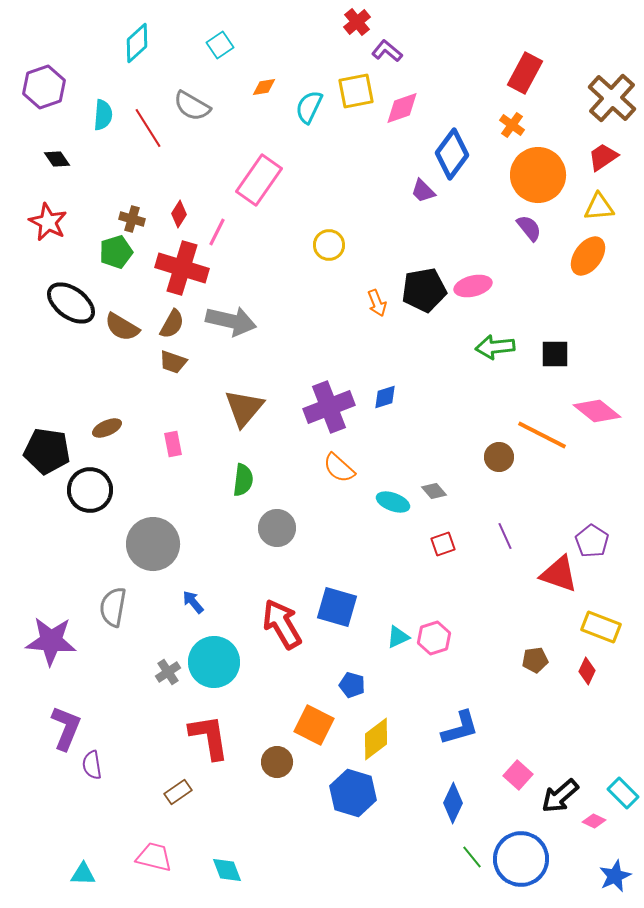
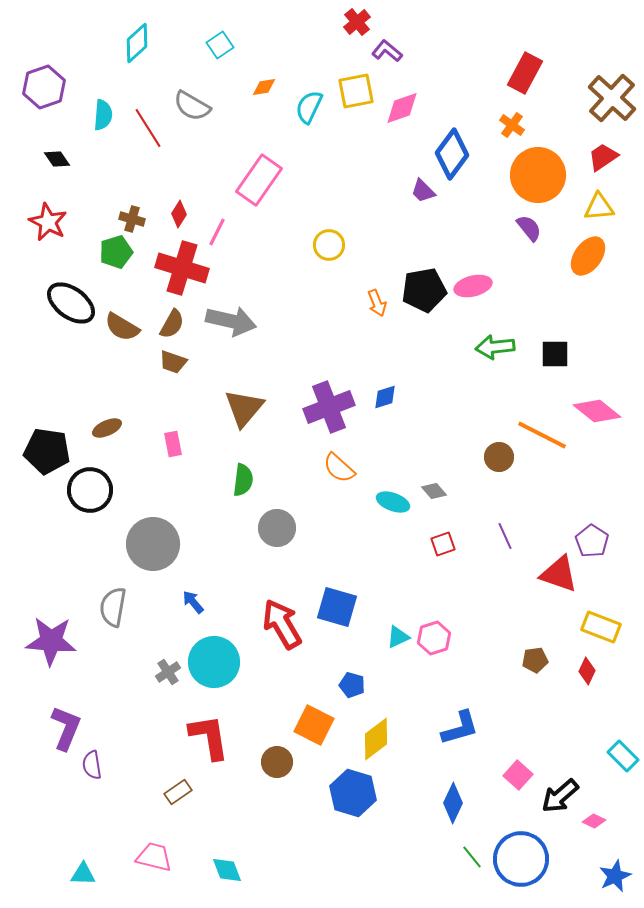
cyan rectangle at (623, 793): moved 37 px up
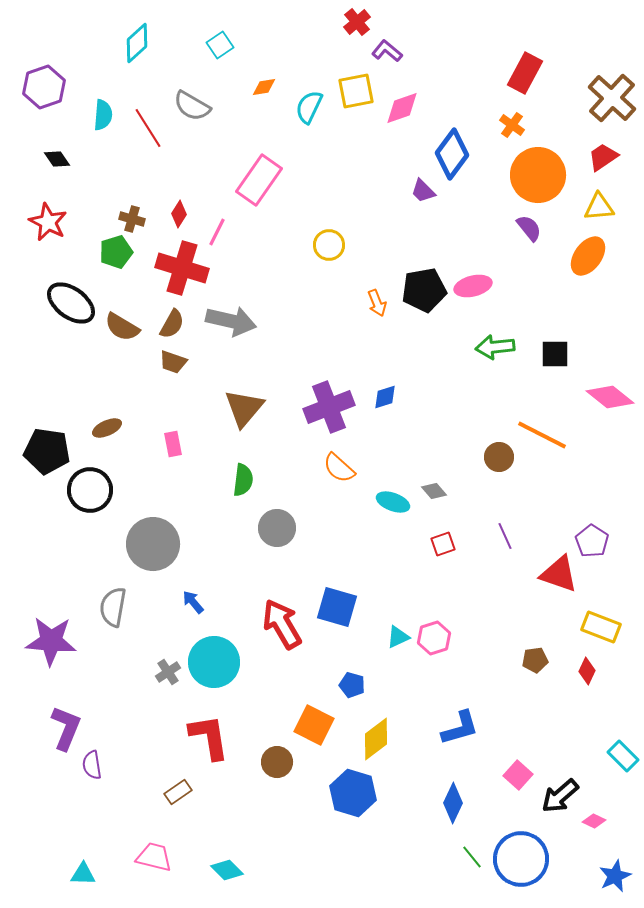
pink diamond at (597, 411): moved 13 px right, 14 px up
cyan diamond at (227, 870): rotated 24 degrees counterclockwise
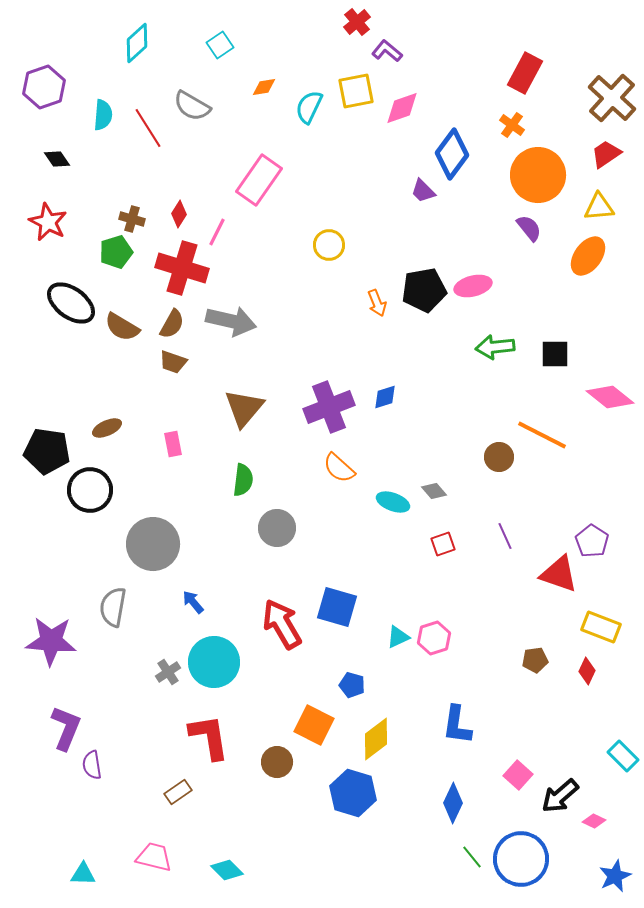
red trapezoid at (603, 157): moved 3 px right, 3 px up
blue L-shape at (460, 728): moved 3 px left, 3 px up; rotated 114 degrees clockwise
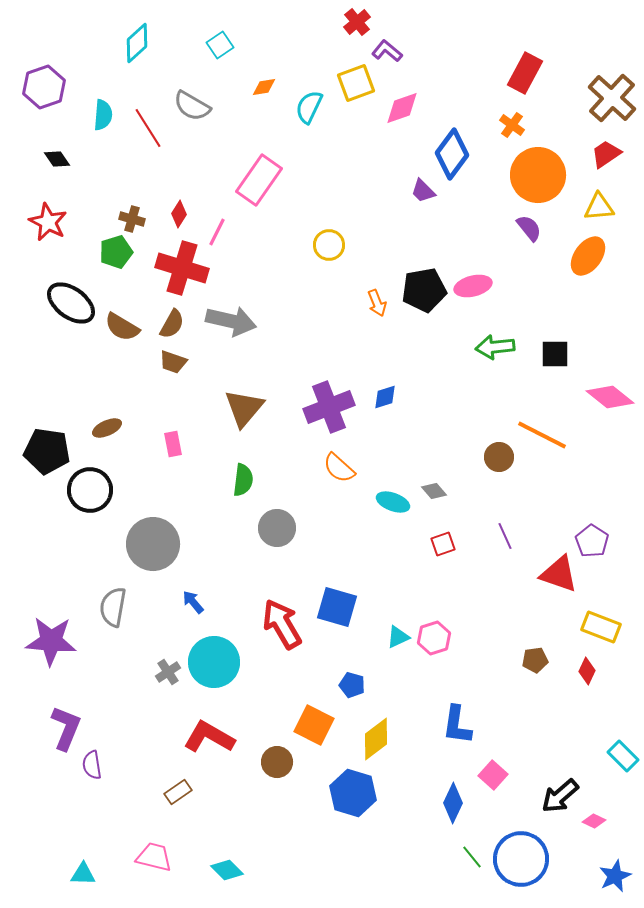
yellow square at (356, 91): moved 8 px up; rotated 9 degrees counterclockwise
red L-shape at (209, 737): rotated 51 degrees counterclockwise
pink square at (518, 775): moved 25 px left
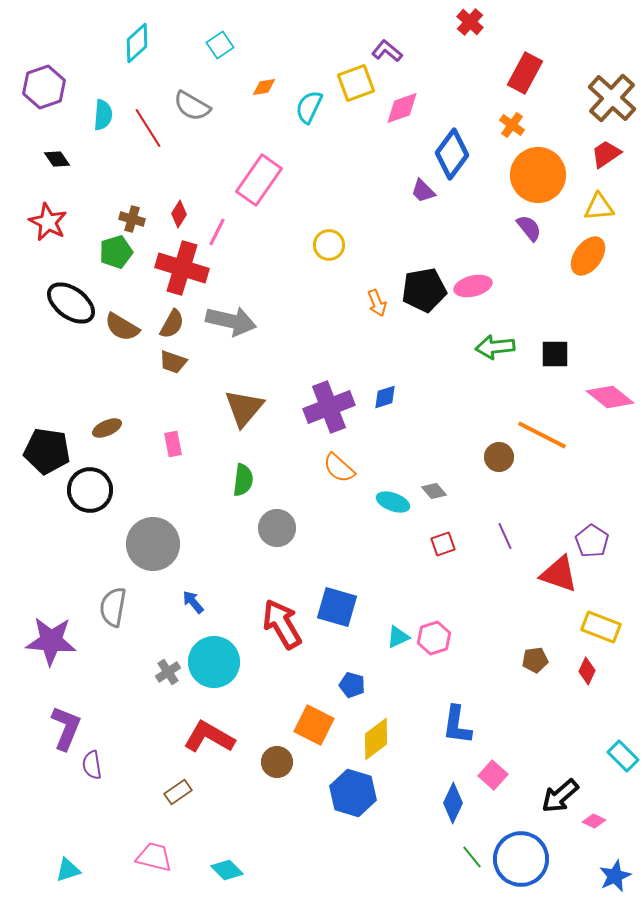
red cross at (357, 22): moved 113 px right; rotated 8 degrees counterclockwise
cyan triangle at (83, 874): moved 15 px left, 4 px up; rotated 20 degrees counterclockwise
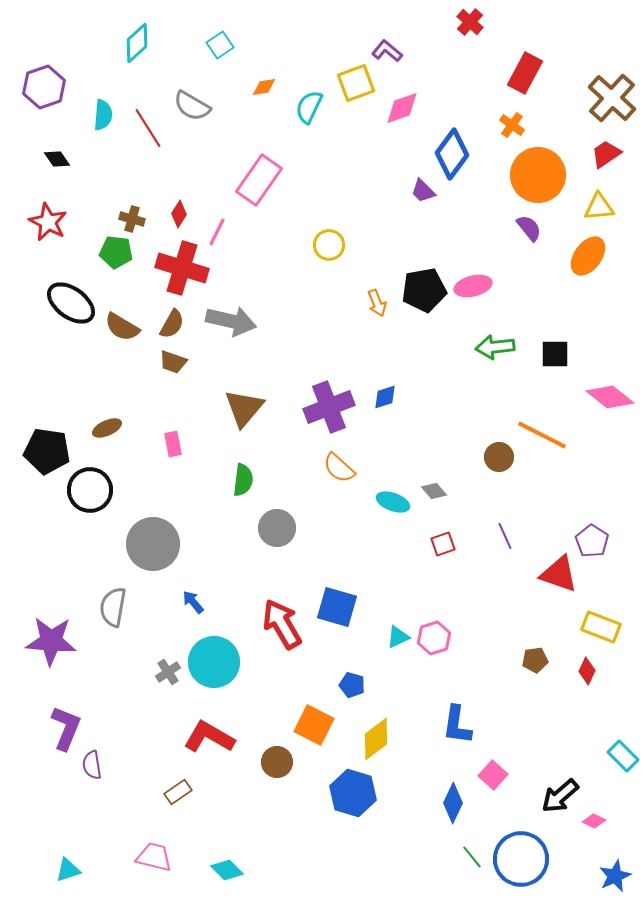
green pentagon at (116, 252): rotated 24 degrees clockwise
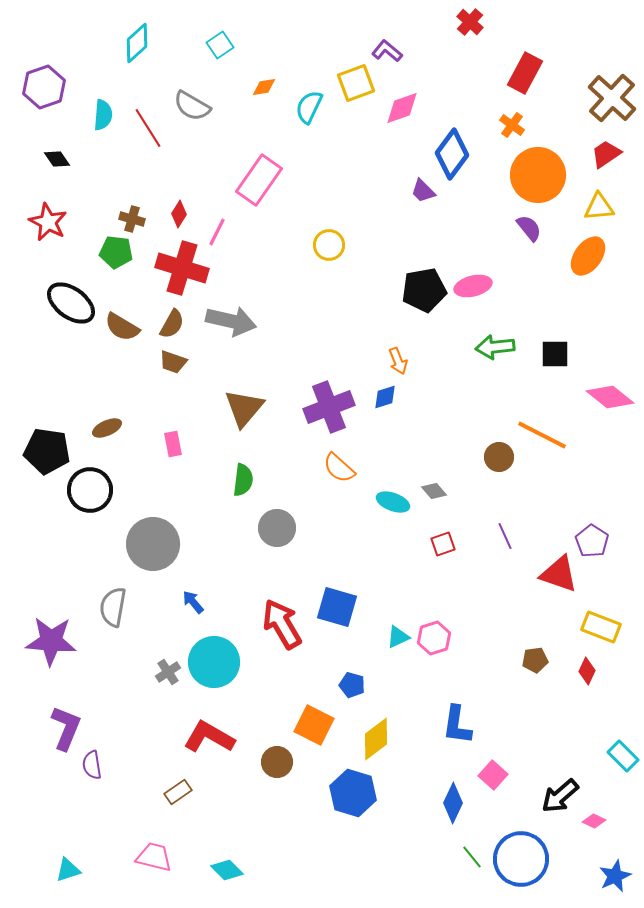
orange arrow at (377, 303): moved 21 px right, 58 px down
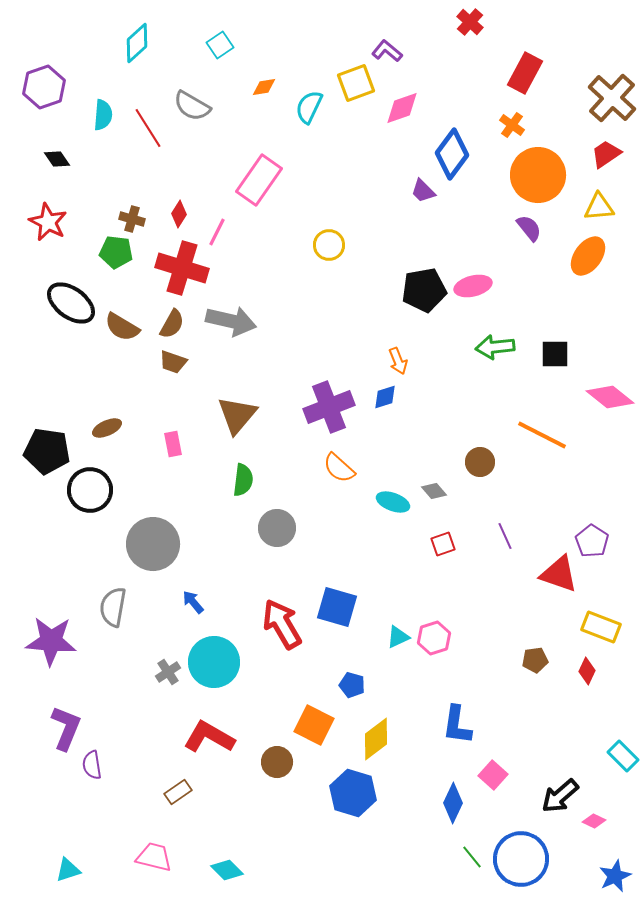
brown triangle at (244, 408): moved 7 px left, 7 px down
brown circle at (499, 457): moved 19 px left, 5 px down
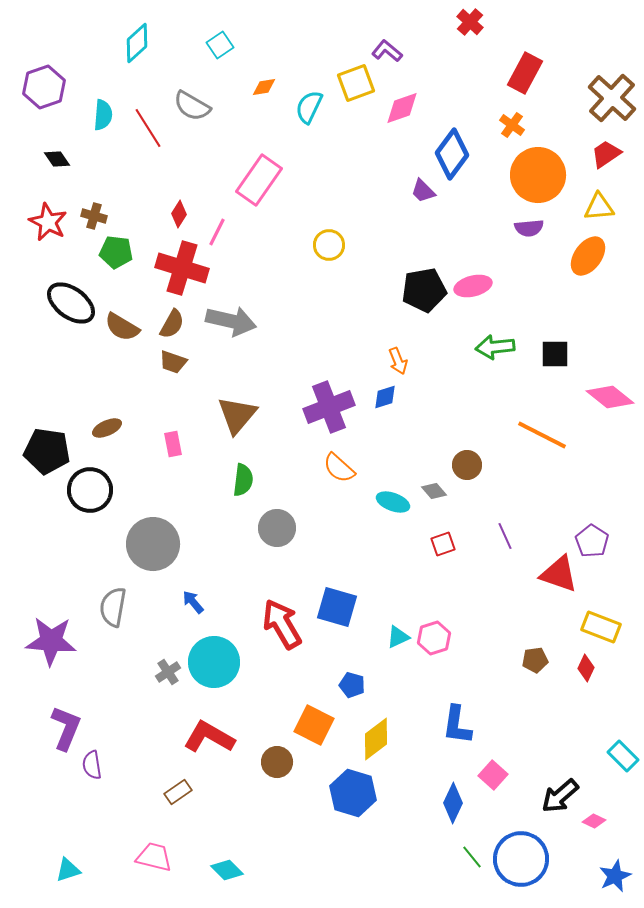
brown cross at (132, 219): moved 38 px left, 3 px up
purple semicircle at (529, 228): rotated 124 degrees clockwise
brown circle at (480, 462): moved 13 px left, 3 px down
red diamond at (587, 671): moved 1 px left, 3 px up
